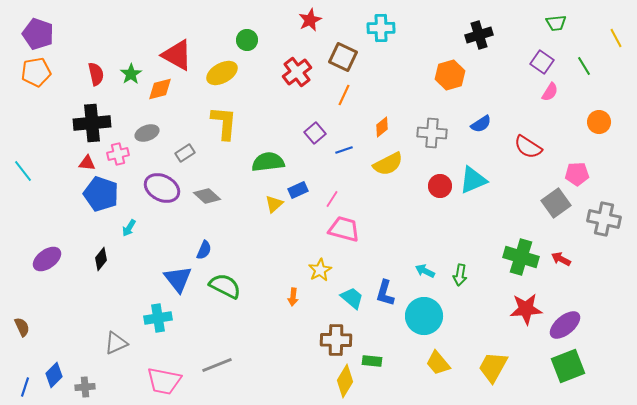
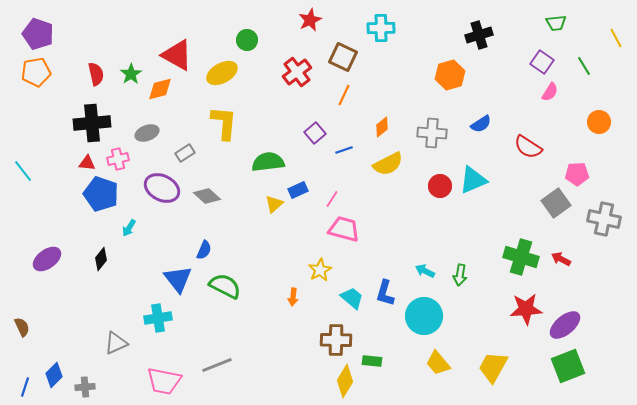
pink cross at (118, 154): moved 5 px down
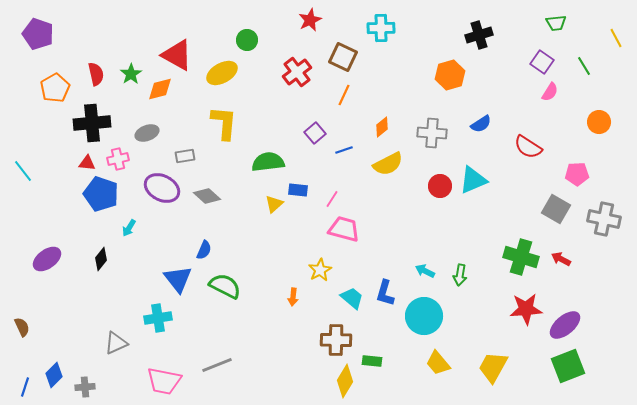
orange pentagon at (36, 72): moved 19 px right, 16 px down; rotated 20 degrees counterclockwise
gray rectangle at (185, 153): moved 3 px down; rotated 24 degrees clockwise
blue rectangle at (298, 190): rotated 30 degrees clockwise
gray square at (556, 203): moved 6 px down; rotated 24 degrees counterclockwise
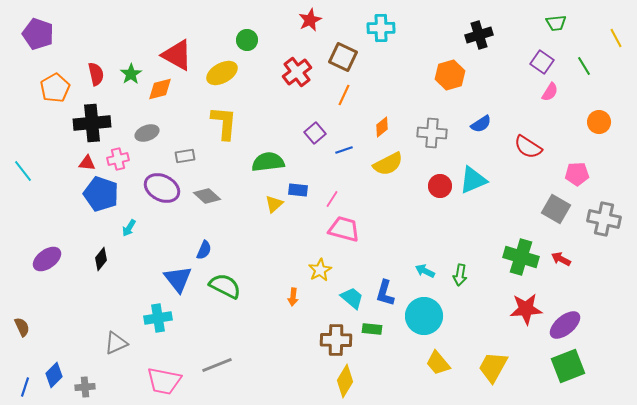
green rectangle at (372, 361): moved 32 px up
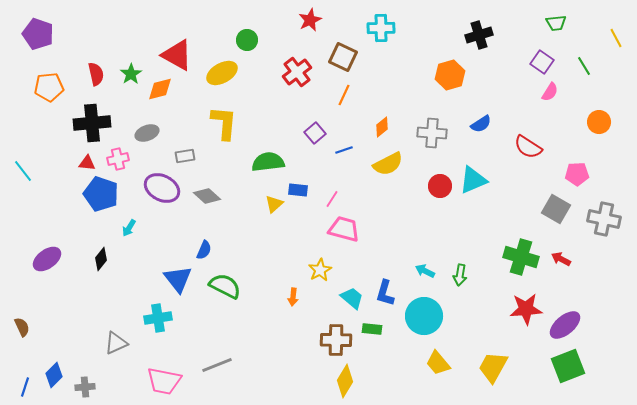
orange pentagon at (55, 88): moved 6 px left, 1 px up; rotated 24 degrees clockwise
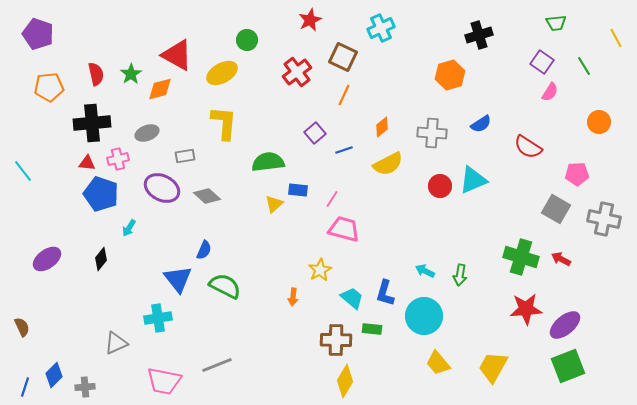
cyan cross at (381, 28): rotated 24 degrees counterclockwise
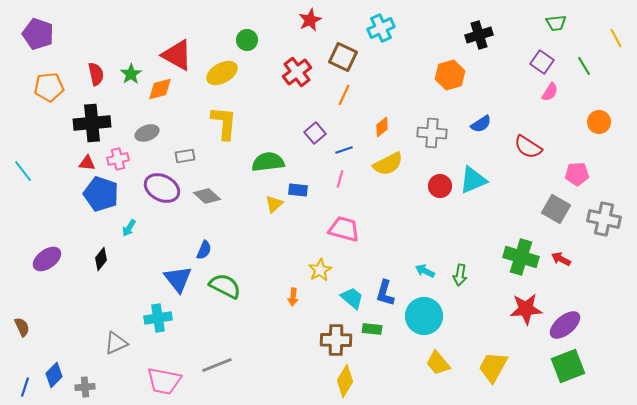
pink line at (332, 199): moved 8 px right, 20 px up; rotated 18 degrees counterclockwise
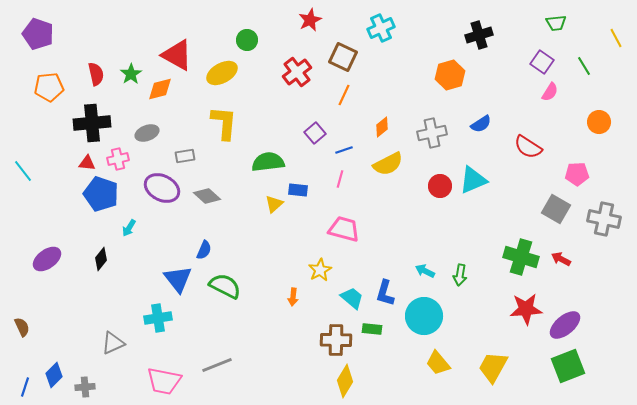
gray cross at (432, 133): rotated 16 degrees counterclockwise
gray triangle at (116, 343): moved 3 px left
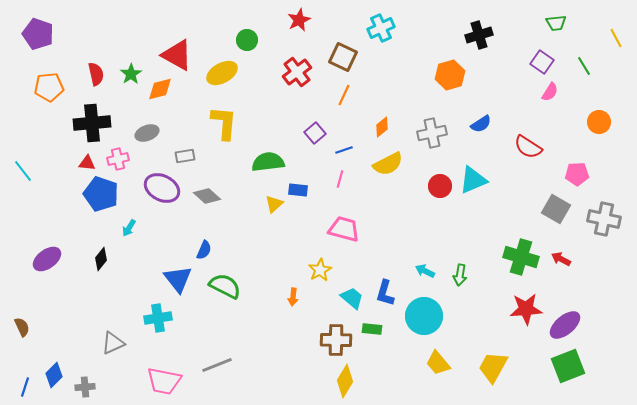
red star at (310, 20): moved 11 px left
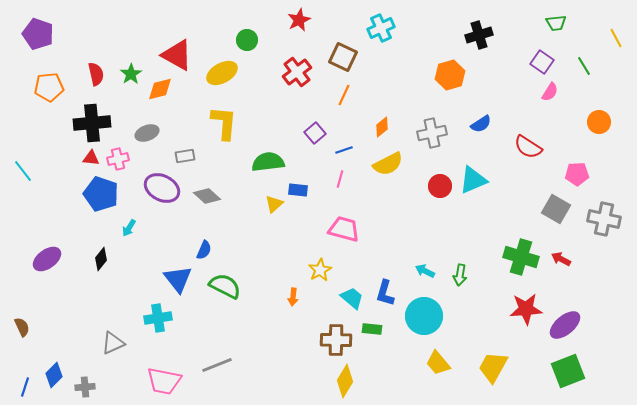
red triangle at (87, 163): moved 4 px right, 5 px up
green square at (568, 366): moved 5 px down
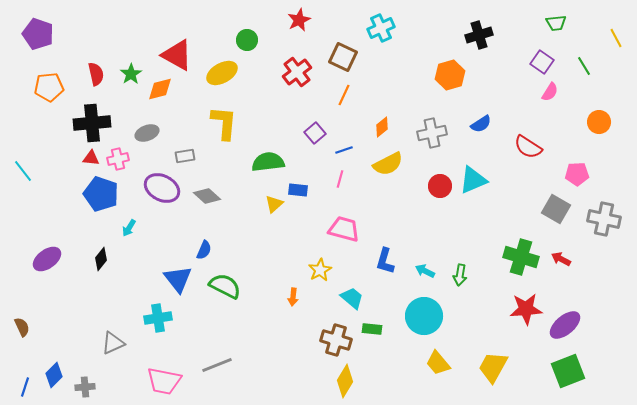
blue L-shape at (385, 293): moved 32 px up
brown cross at (336, 340): rotated 16 degrees clockwise
